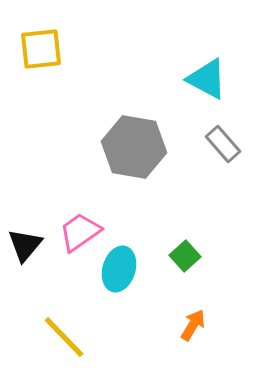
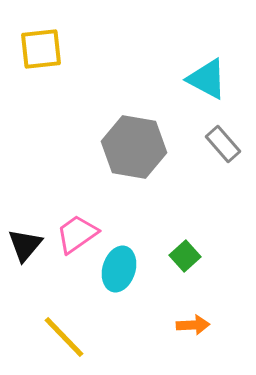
pink trapezoid: moved 3 px left, 2 px down
orange arrow: rotated 56 degrees clockwise
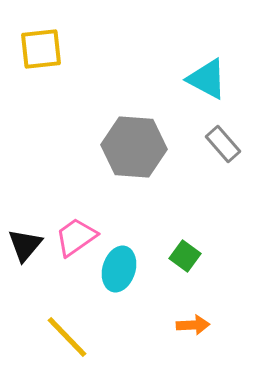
gray hexagon: rotated 6 degrees counterclockwise
pink trapezoid: moved 1 px left, 3 px down
green square: rotated 12 degrees counterclockwise
yellow line: moved 3 px right
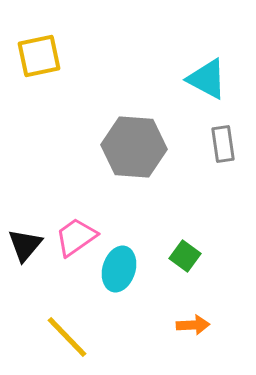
yellow square: moved 2 px left, 7 px down; rotated 6 degrees counterclockwise
gray rectangle: rotated 33 degrees clockwise
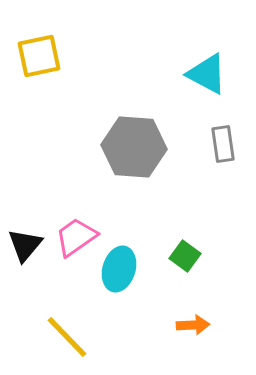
cyan triangle: moved 5 px up
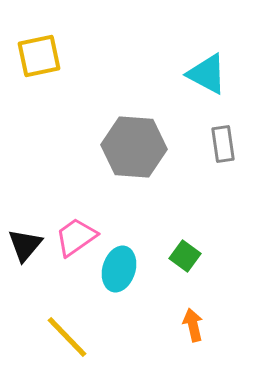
orange arrow: rotated 100 degrees counterclockwise
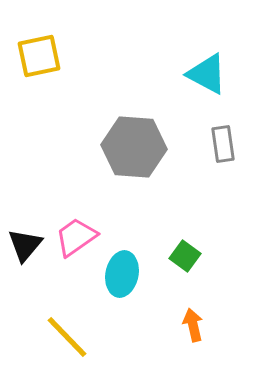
cyan ellipse: moved 3 px right, 5 px down; rotated 6 degrees counterclockwise
